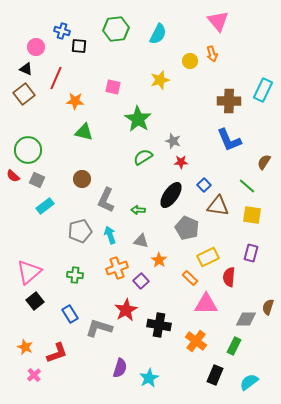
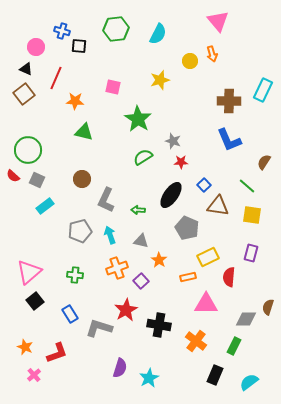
orange rectangle at (190, 278): moved 2 px left, 1 px up; rotated 56 degrees counterclockwise
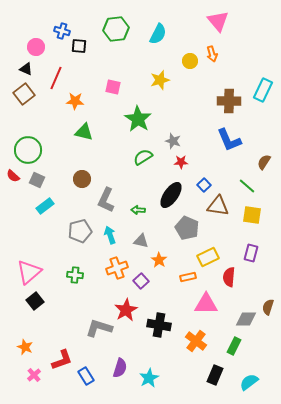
blue rectangle at (70, 314): moved 16 px right, 62 px down
red L-shape at (57, 353): moved 5 px right, 7 px down
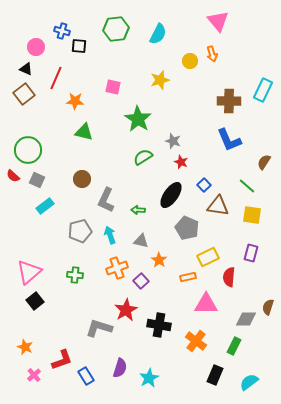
red star at (181, 162): rotated 24 degrees clockwise
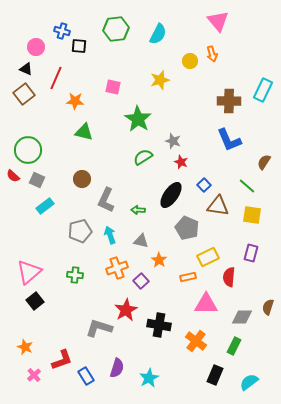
gray diamond at (246, 319): moved 4 px left, 2 px up
purple semicircle at (120, 368): moved 3 px left
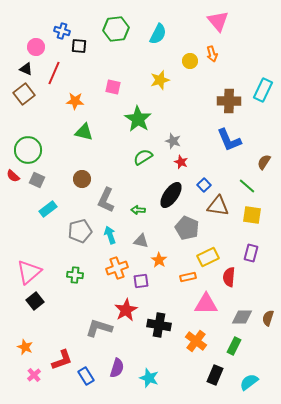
red line at (56, 78): moved 2 px left, 5 px up
cyan rectangle at (45, 206): moved 3 px right, 3 px down
purple square at (141, 281): rotated 35 degrees clockwise
brown semicircle at (268, 307): moved 11 px down
cyan star at (149, 378): rotated 24 degrees counterclockwise
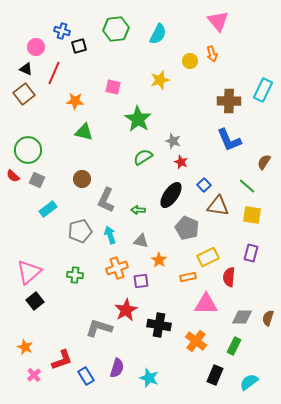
black square at (79, 46): rotated 21 degrees counterclockwise
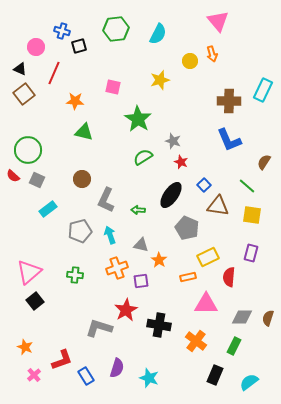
black triangle at (26, 69): moved 6 px left
gray triangle at (141, 241): moved 4 px down
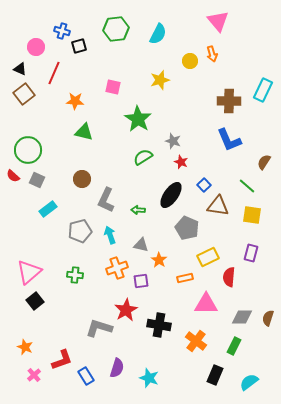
orange rectangle at (188, 277): moved 3 px left, 1 px down
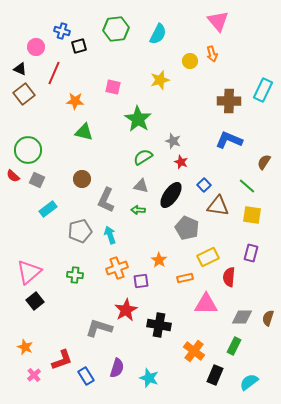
blue L-shape at (229, 140): rotated 136 degrees clockwise
gray triangle at (141, 245): moved 59 px up
orange cross at (196, 341): moved 2 px left, 10 px down
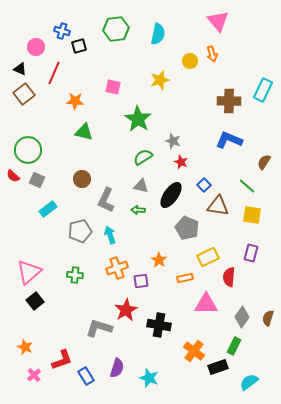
cyan semicircle at (158, 34): rotated 15 degrees counterclockwise
gray diamond at (242, 317): rotated 55 degrees counterclockwise
black rectangle at (215, 375): moved 3 px right, 8 px up; rotated 48 degrees clockwise
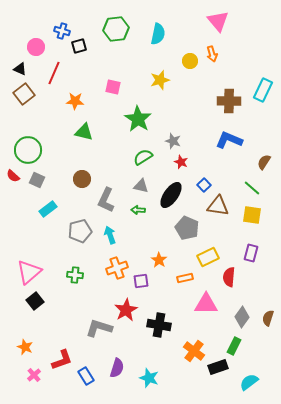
green line at (247, 186): moved 5 px right, 2 px down
